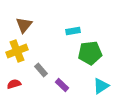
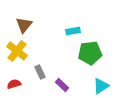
yellow cross: rotated 30 degrees counterclockwise
gray rectangle: moved 1 px left, 2 px down; rotated 16 degrees clockwise
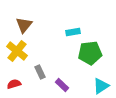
cyan rectangle: moved 1 px down
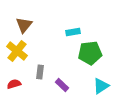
gray rectangle: rotated 32 degrees clockwise
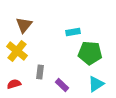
green pentagon: rotated 10 degrees clockwise
cyan triangle: moved 5 px left, 2 px up
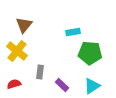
cyan triangle: moved 4 px left, 2 px down
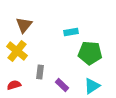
cyan rectangle: moved 2 px left
red semicircle: moved 1 px down
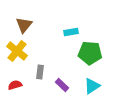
red semicircle: moved 1 px right
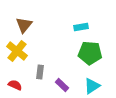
cyan rectangle: moved 10 px right, 5 px up
red semicircle: rotated 40 degrees clockwise
